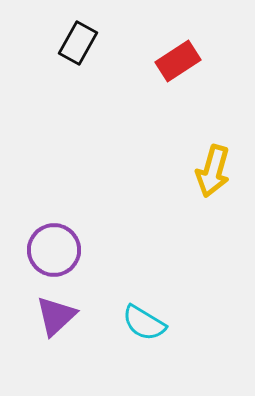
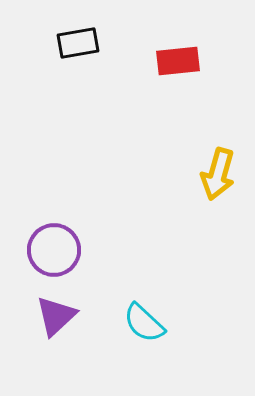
black rectangle: rotated 51 degrees clockwise
red rectangle: rotated 27 degrees clockwise
yellow arrow: moved 5 px right, 3 px down
cyan semicircle: rotated 12 degrees clockwise
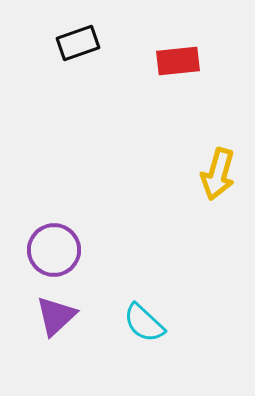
black rectangle: rotated 9 degrees counterclockwise
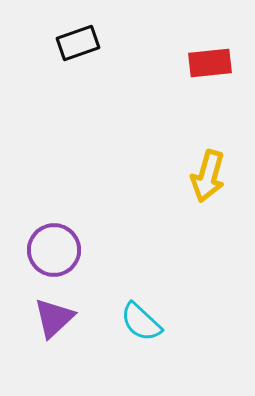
red rectangle: moved 32 px right, 2 px down
yellow arrow: moved 10 px left, 2 px down
purple triangle: moved 2 px left, 2 px down
cyan semicircle: moved 3 px left, 1 px up
